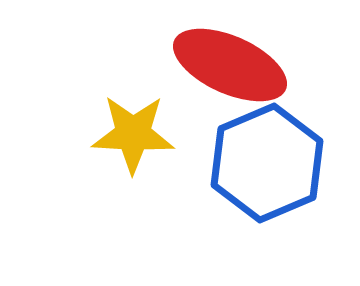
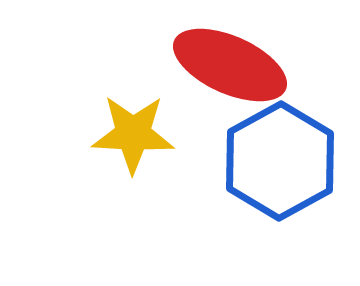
blue hexagon: moved 13 px right, 2 px up; rotated 6 degrees counterclockwise
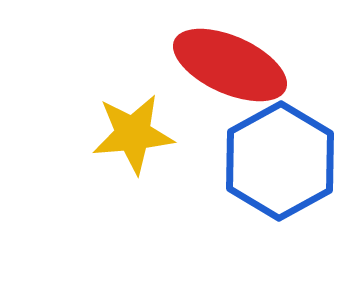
yellow star: rotated 8 degrees counterclockwise
